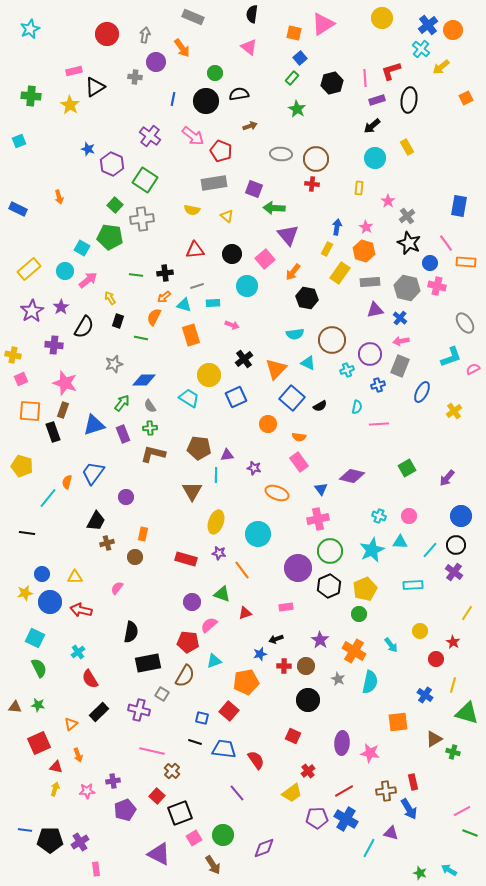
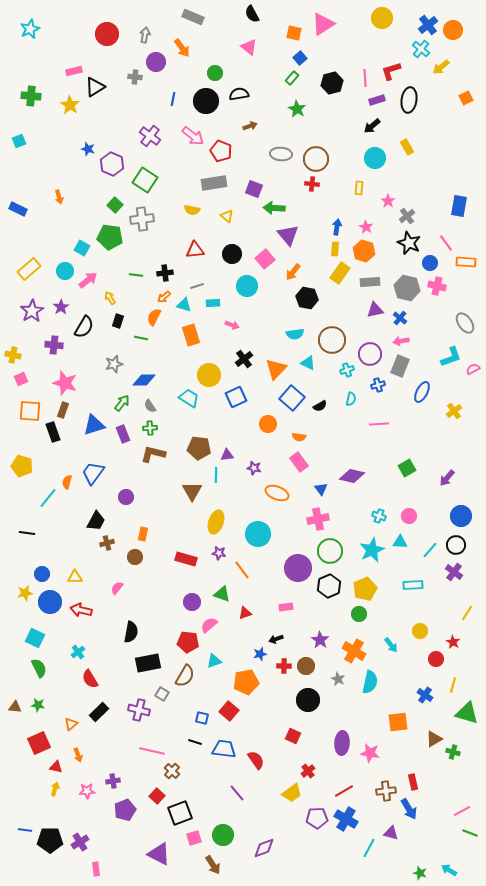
black semicircle at (252, 14): rotated 36 degrees counterclockwise
yellow rectangle at (327, 249): moved 8 px right; rotated 24 degrees counterclockwise
cyan semicircle at (357, 407): moved 6 px left, 8 px up
pink square at (194, 838): rotated 14 degrees clockwise
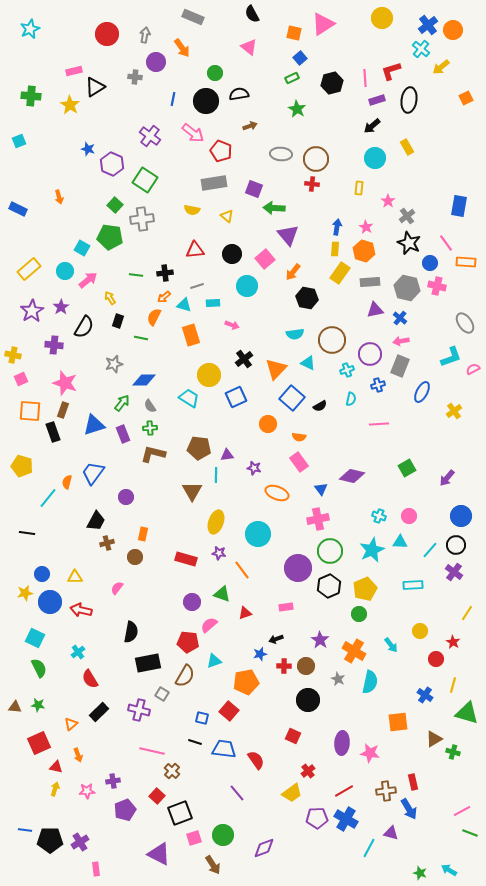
green rectangle at (292, 78): rotated 24 degrees clockwise
pink arrow at (193, 136): moved 3 px up
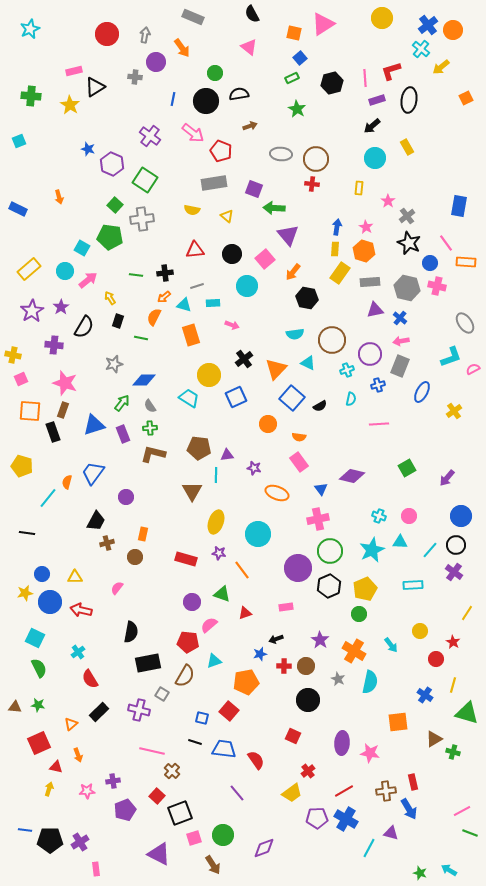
yellow arrow at (55, 789): moved 6 px left
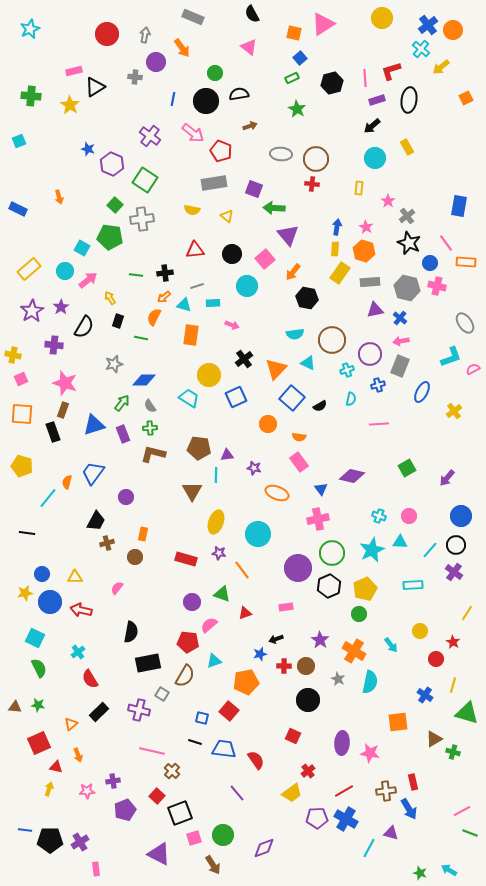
orange rectangle at (191, 335): rotated 25 degrees clockwise
orange square at (30, 411): moved 8 px left, 3 px down
green circle at (330, 551): moved 2 px right, 2 px down
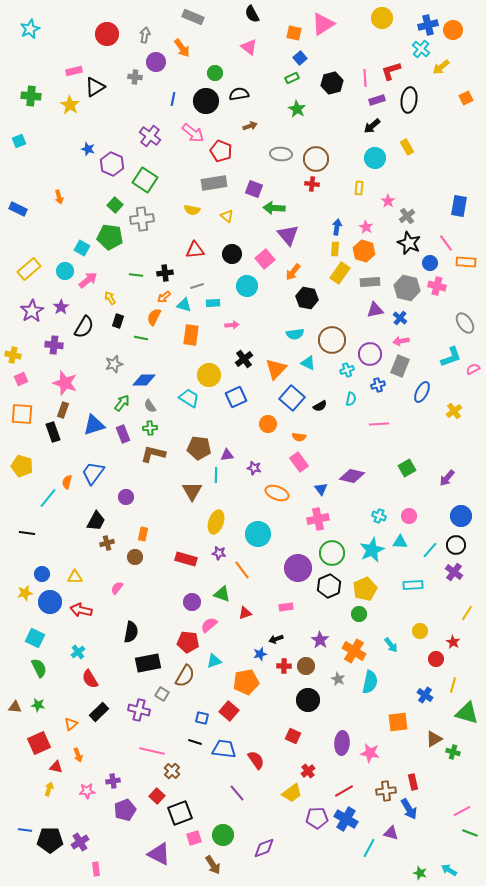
blue cross at (428, 25): rotated 24 degrees clockwise
pink arrow at (232, 325): rotated 24 degrees counterclockwise
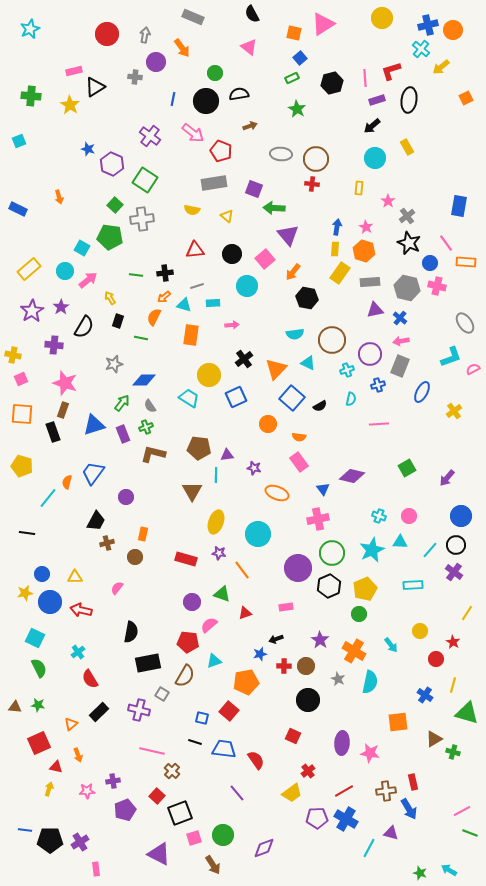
green cross at (150, 428): moved 4 px left, 1 px up; rotated 16 degrees counterclockwise
blue triangle at (321, 489): moved 2 px right
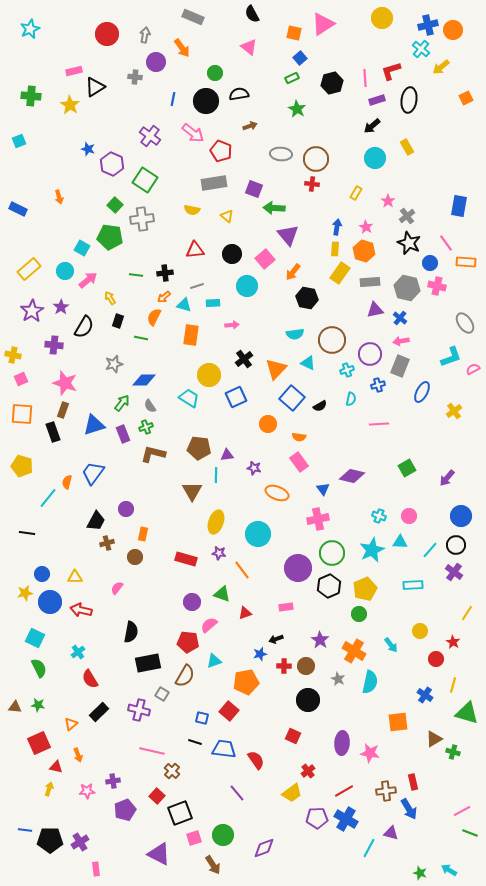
yellow rectangle at (359, 188): moved 3 px left, 5 px down; rotated 24 degrees clockwise
purple circle at (126, 497): moved 12 px down
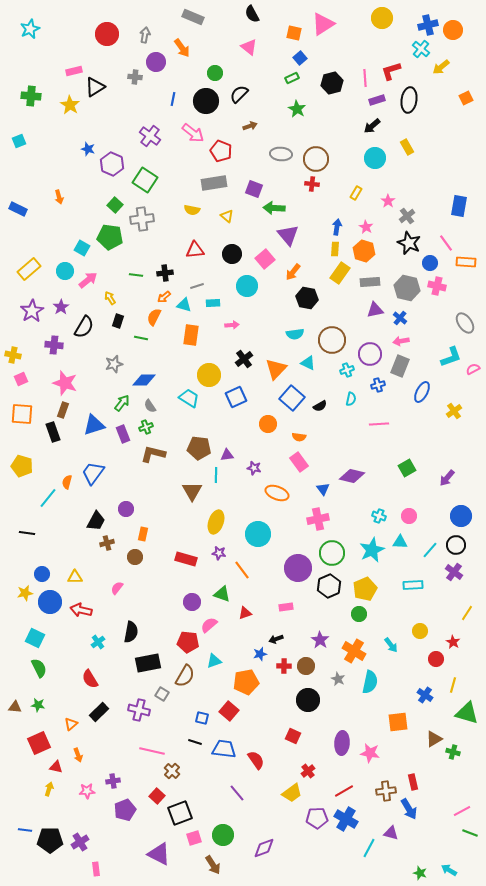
black semicircle at (239, 94): rotated 36 degrees counterclockwise
cyan cross at (78, 652): moved 20 px right, 10 px up
